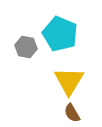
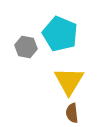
brown semicircle: rotated 24 degrees clockwise
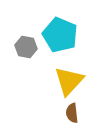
cyan pentagon: moved 1 px down
yellow triangle: rotated 12 degrees clockwise
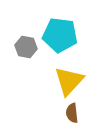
cyan pentagon: rotated 16 degrees counterclockwise
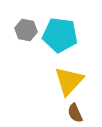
gray hexagon: moved 17 px up
brown semicircle: moved 3 px right; rotated 18 degrees counterclockwise
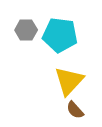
gray hexagon: rotated 10 degrees counterclockwise
brown semicircle: moved 3 px up; rotated 18 degrees counterclockwise
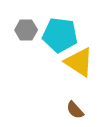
yellow triangle: moved 10 px right, 19 px up; rotated 40 degrees counterclockwise
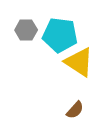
brown semicircle: rotated 96 degrees counterclockwise
